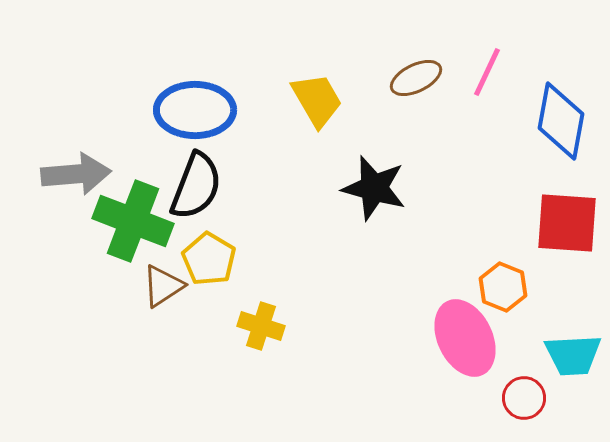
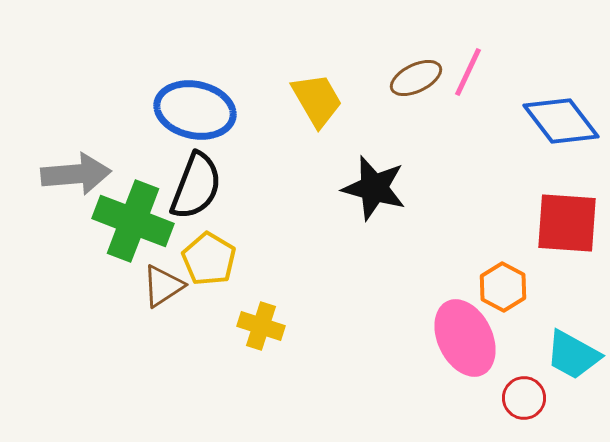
pink line: moved 19 px left
blue ellipse: rotated 12 degrees clockwise
blue diamond: rotated 48 degrees counterclockwise
orange hexagon: rotated 6 degrees clockwise
cyan trapezoid: rotated 32 degrees clockwise
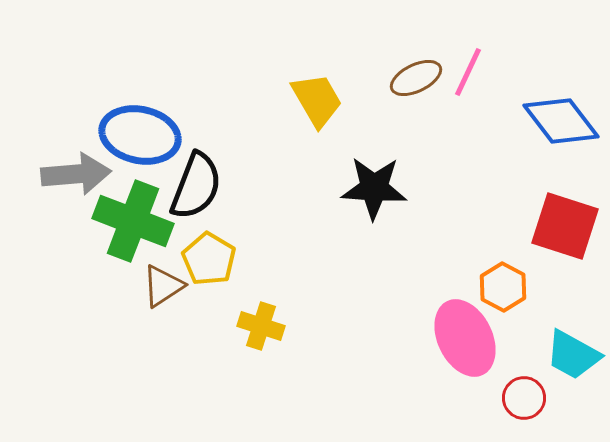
blue ellipse: moved 55 px left, 25 px down
black star: rotated 12 degrees counterclockwise
red square: moved 2 px left, 3 px down; rotated 14 degrees clockwise
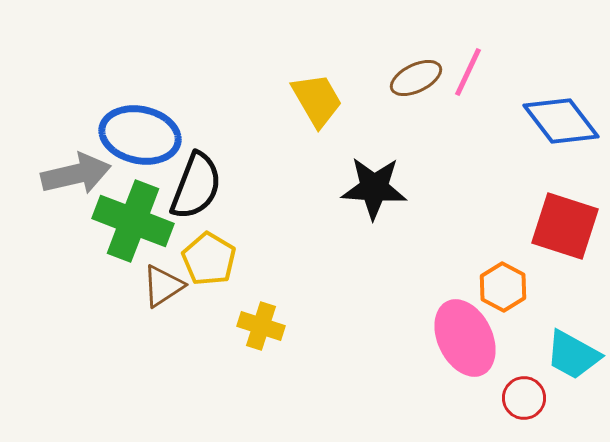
gray arrow: rotated 8 degrees counterclockwise
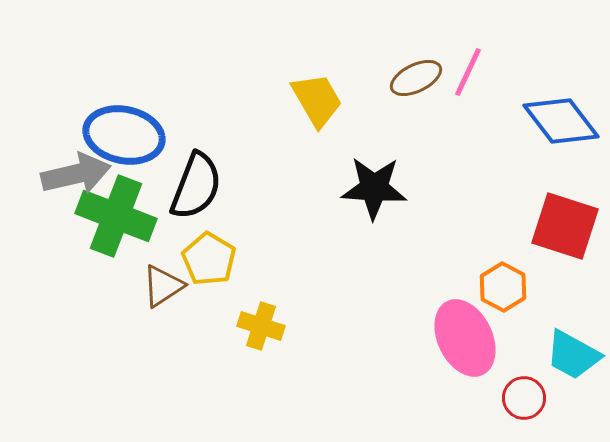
blue ellipse: moved 16 px left
green cross: moved 17 px left, 5 px up
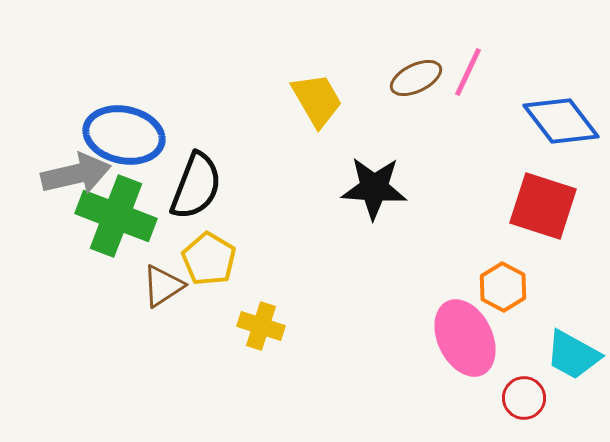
red square: moved 22 px left, 20 px up
